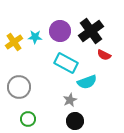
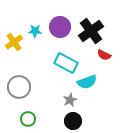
purple circle: moved 4 px up
cyan star: moved 6 px up
black circle: moved 2 px left
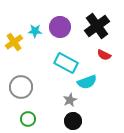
black cross: moved 6 px right, 5 px up
gray circle: moved 2 px right
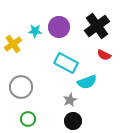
purple circle: moved 1 px left
yellow cross: moved 1 px left, 2 px down
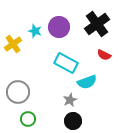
black cross: moved 2 px up
cyan star: rotated 16 degrees clockwise
gray circle: moved 3 px left, 5 px down
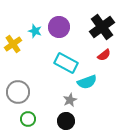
black cross: moved 5 px right, 3 px down
red semicircle: rotated 64 degrees counterclockwise
black circle: moved 7 px left
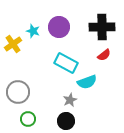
black cross: rotated 35 degrees clockwise
cyan star: moved 2 px left
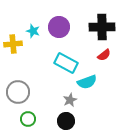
yellow cross: rotated 30 degrees clockwise
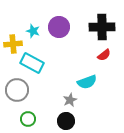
cyan rectangle: moved 34 px left
gray circle: moved 1 px left, 2 px up
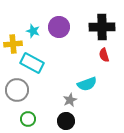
red semicircle: rotated 112 degrees clockwise
cyan semicircle: moved 2 px down
